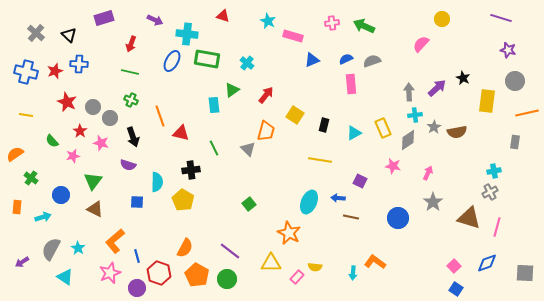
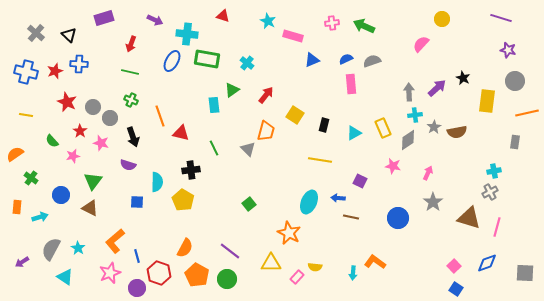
brown triangle at (95, 209): moved 5 px left, 1 px up
cyan arrow at (43, 217): moved 3 px left
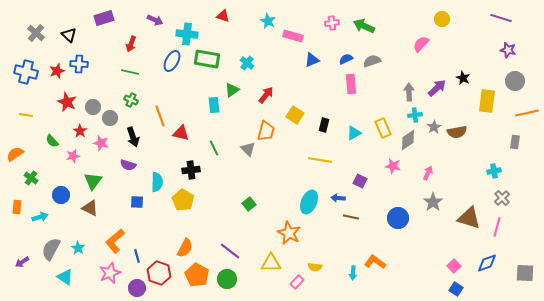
red star at (55, 71): moved 2 px right
gray cross at (490, 192): moved 12 px right, 6 px down; rotated 14 degrees counterclockwise
pink rectangle at (297, 277): moved 5 px down
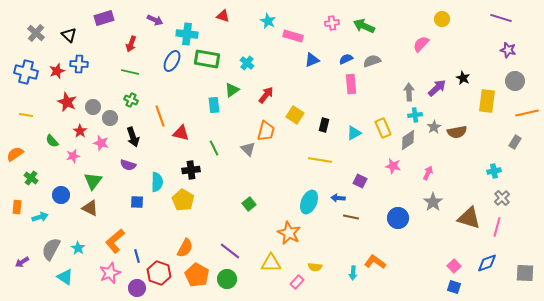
gray rectangle at (515, 142): rotated 24 degrees clockwise
blue square at (456, 289): moved 2 px left, 2 px up; rotated 16 degrees counterclockwise
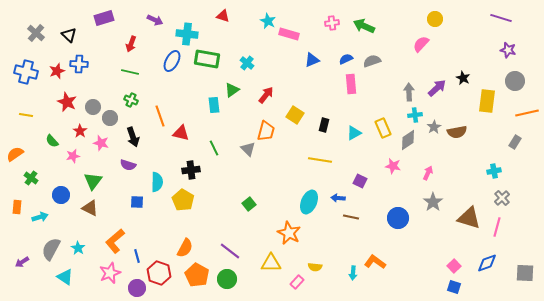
yellow circle at (442, 19): moved 7 px left
pink rectangle at (293, 36): moved 4 px left, 2 px up
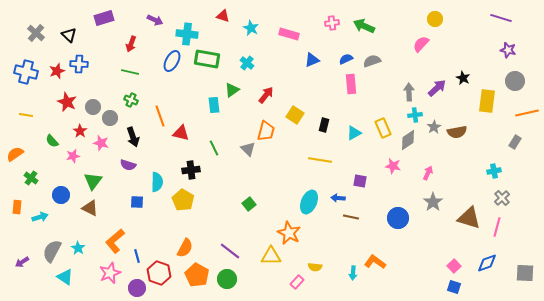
cyan star at (268, 21): moved 17 px left, 7 px down
purple square at (360, 181): rotated 16 degrees counterclockwise
gray semicircle at (51, 249): moved 1 px right, 2 px down
yellow triangle at (271, 263): moved 7 px up
